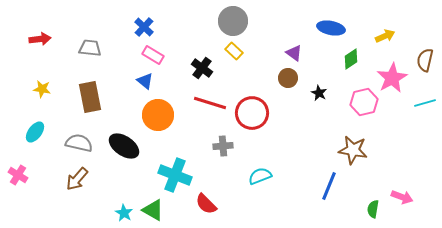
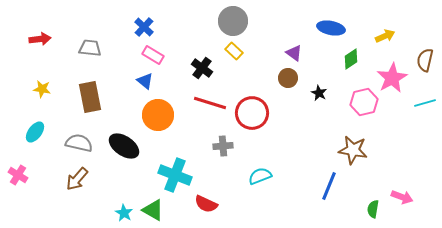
red semicircle: rotated 20 degrees counterclockwise
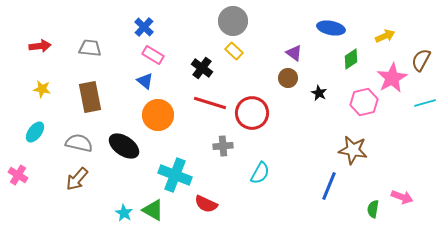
red arrow: moved 7 px down
brown semicircle: moved 4 px left; rotated 15 degrees clockwise
cyan semicircle: moved 3 px up; rotated 140 degrees clockwise
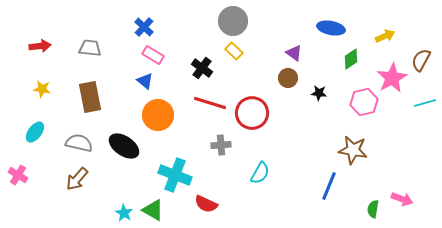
black star: rotated 21 degrees counterclockwise
gray cross: moved 2 px left, 1 px up
pink arrow: moved 2 px down
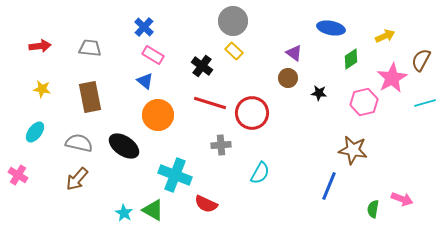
black cross: moved 2 px up
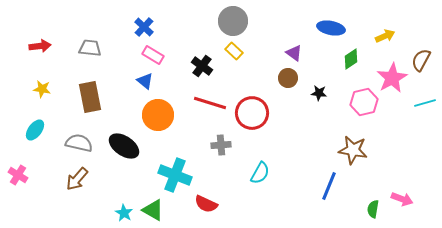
cyan ellipse: moved 2 px up
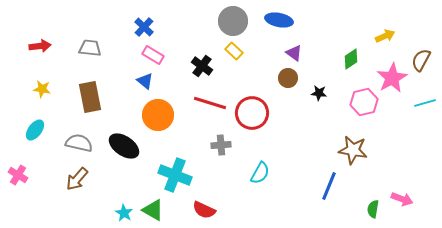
blue ellipse: moved 52 px left, 8 px up
red semicircle: moved 2 px left, 6 px down
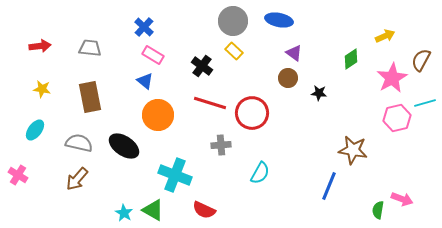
pink hexagon: moved 33 px right, 16 px down
green semicircle: moved 5 px right, 1 px down
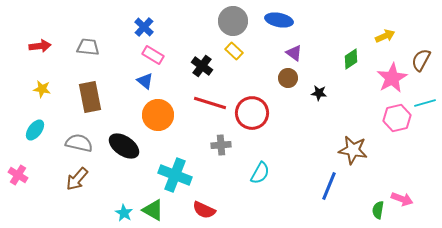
gray trapezoid: moved 2 px left, 1 px up
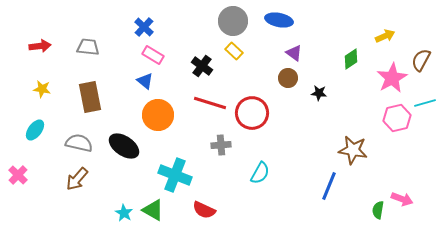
pink cross: rotated 12 degrees clockwise
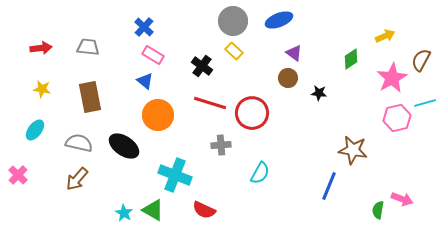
blue ellipse: rotated 32 degrees counterclockwise
red arrow: moved 1 px right, 2 px down
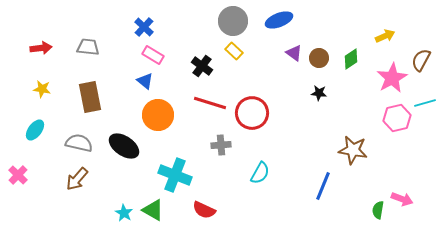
brown circle: moved 31 px right, 20 px up
blue line: moved 6 px left
